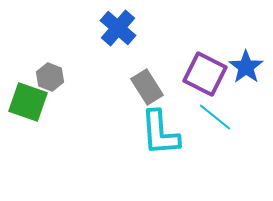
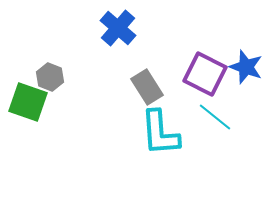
blue star: rotated 16 degrees counterclockwise
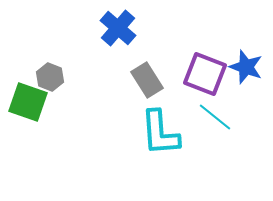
purple square: rotated 6 degrees counterclockwise
gray rectangle: moved 7 px up
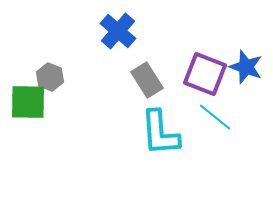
blue cross: moved 3 px down
green square: rotated 18 degrees counterclockwise
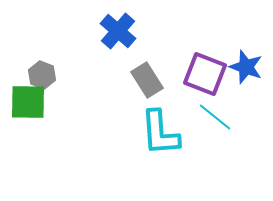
gray hexagon: moved 8 px left, 2 px up
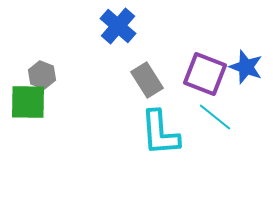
blue cross: moved 5 px up
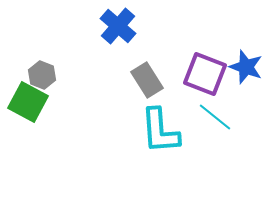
green square: rotated 27 degrees clockwise
cyan L-shape: moved 2 px up
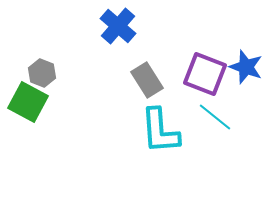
gray hexagon: moved 2 px up
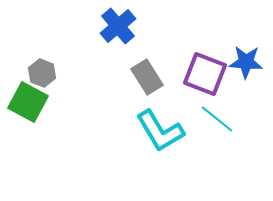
blue cross: rotated 9 degrees clockwise
blue star: moved 5 px up; rotated 16 degrees counterclockwise
gray rectangle: moved 3 px up
cyan line: moved 2 px right, 2 px down
cyan L-shape: rotated 27 degrees counterclockwise
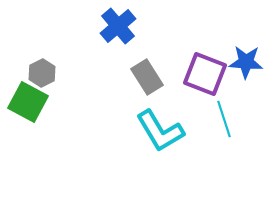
gray hexagon: rotated 12 degrees clockwise
cyan line: moved 7 px right; rotated 33 degrees clockwise
